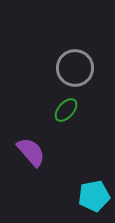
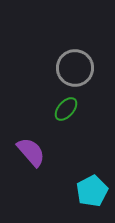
green ellipse: moved 1 px up
cyan pentagon: moved 2 px left, 5 px up; rotated 16 degrees counterclockwise
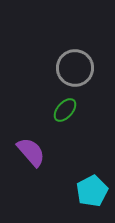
green ellipse: moved 1 px left, 1 px down
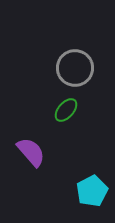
green ellipse: moved 1 px right
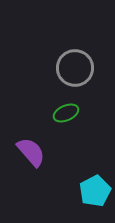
green ellipse: moved 3 px down; rotated 25 degrees clockwise
cyan pentagon: moved 3 px right
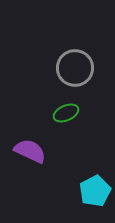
purple semicircle: moved 1 px left, 1 px up; rotated 24 degrees counterclockwise
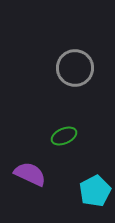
green ellipse: moved 2 px left, 23 px down
purple semicircle: moved 23 px down
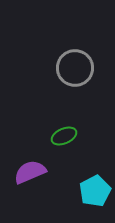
purple semicircle: moved 2 px up; rotated 48 degrees counterclockwise
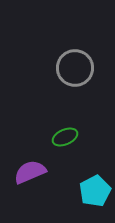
green ellipse: moved 1 px right, 1 px down
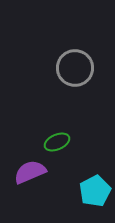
green ellipse: moved 8 px left, 5 px down
